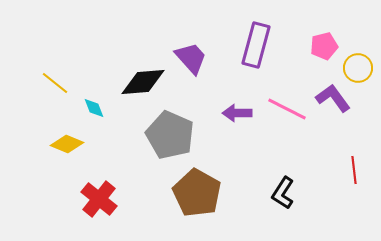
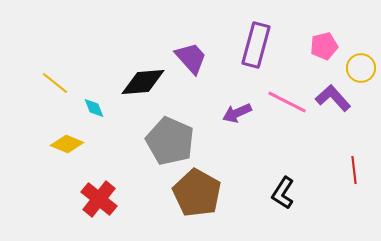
yellow circle: moved 3 px right
purple L-shape: rotated 6 degrees counterclockwise
pink line: moved 7 px up
purple arrow: rotated 24 degrees counterclockwise
gray pentagon: moved 6 px down
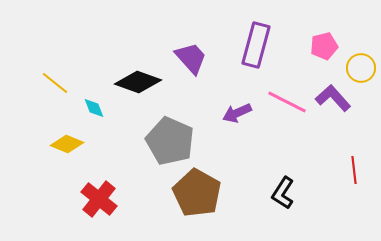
black diamond: moved 5 px left; rotated 24 degrees clockwise
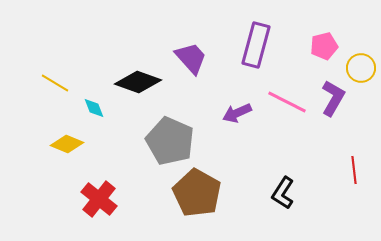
yellow line: rotated 8 degrees counterclockwise
purple L-shape: rotated 72 degrees clockwise
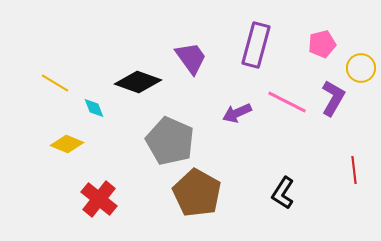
pink pentagon: moved 2 px left, 2 px up
purple trapezoid: rotated 6 degrees clockwise
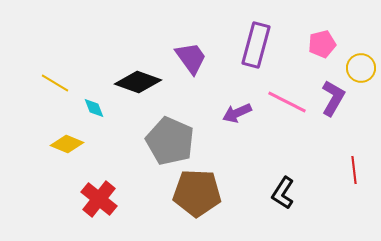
brown pentagon: rotated 27 degrees counterclockwise
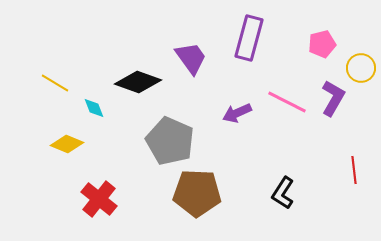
purple rectangle: moved 7 px left, 7 px up
